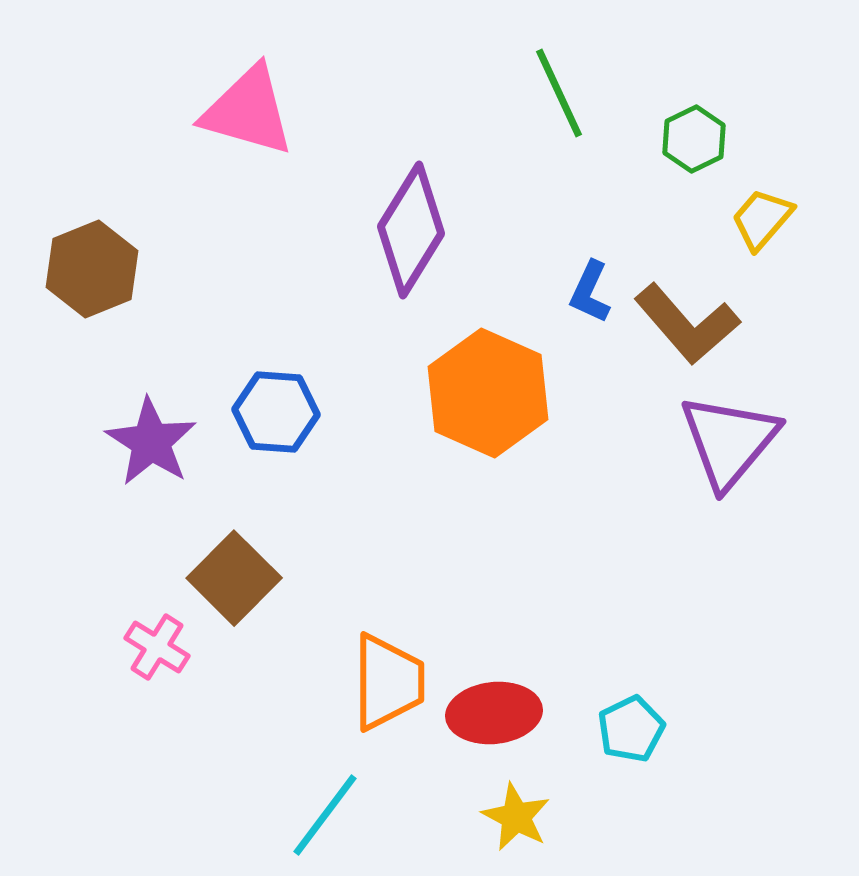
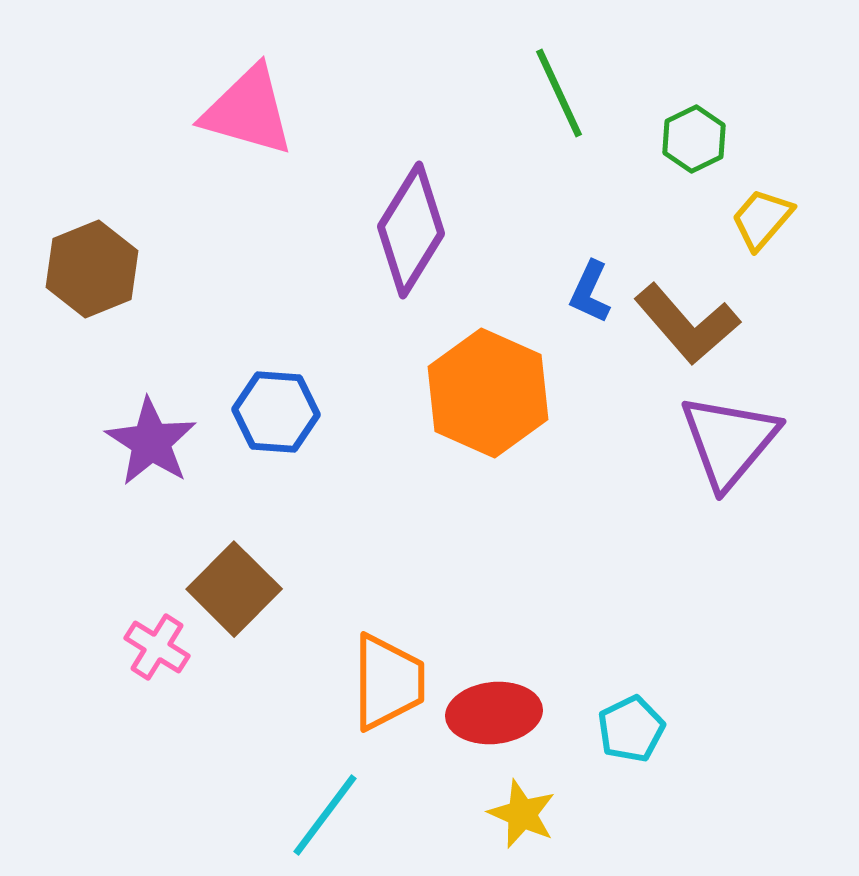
brown square: moved 11 px down
yellow star: moved 6 px right, 3 px up; rotated 4 degrees counterclockwise
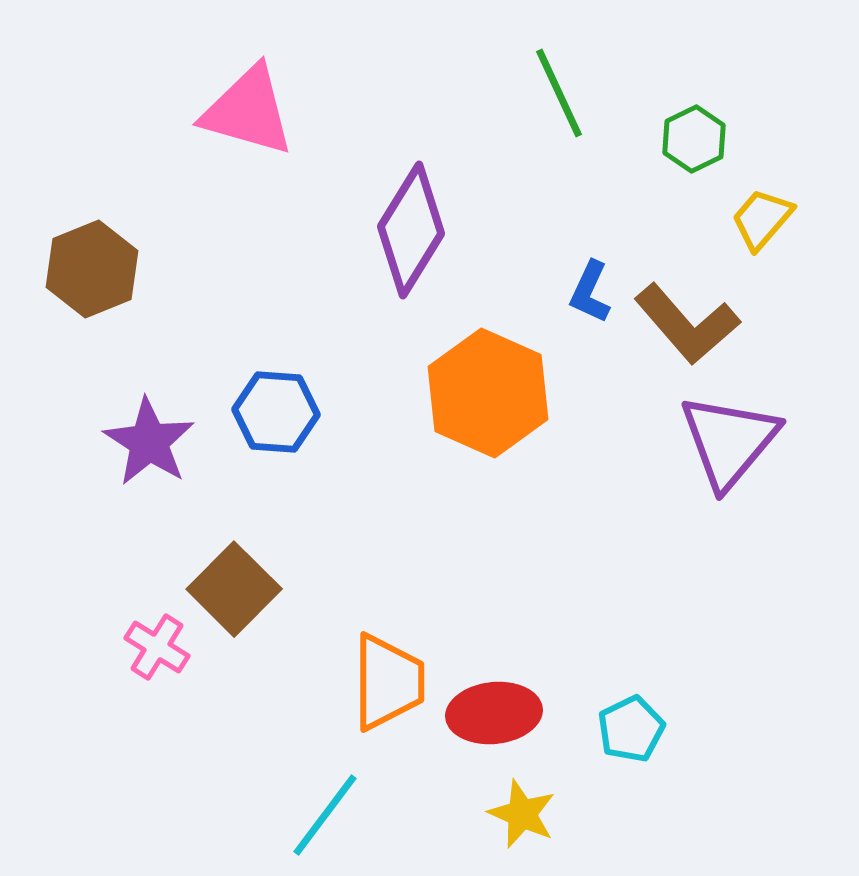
purple star: moved 2 px left
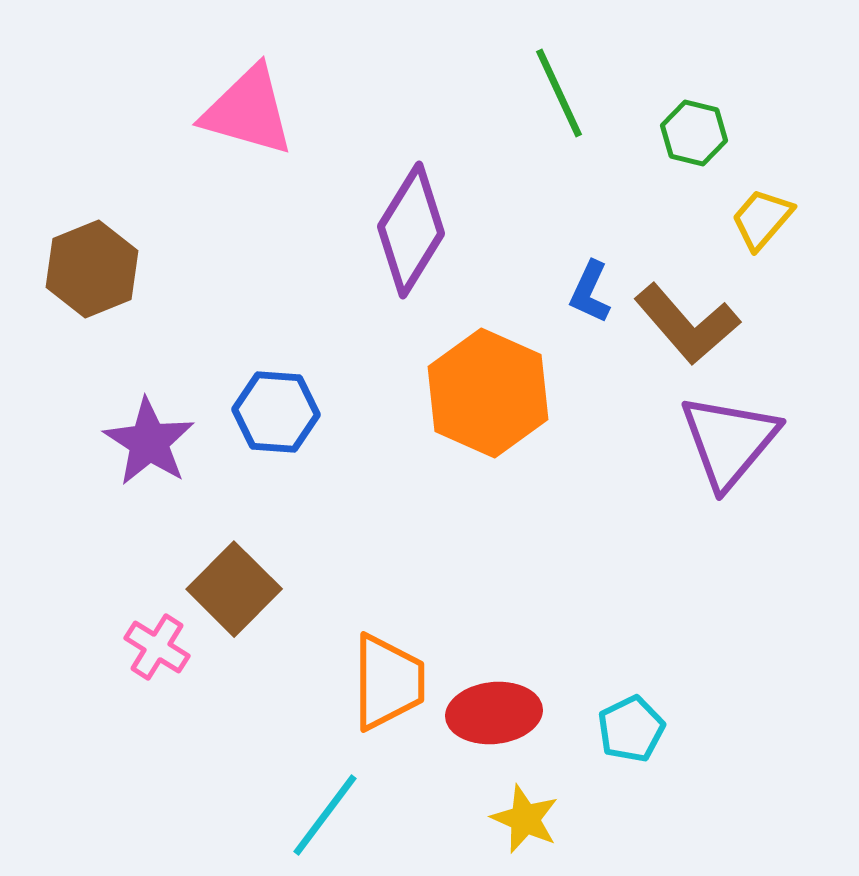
green hexagon: moved 6 px up; rotated 20 degrees counterclockwise
yellow star: moved 3 px right, 5 px down
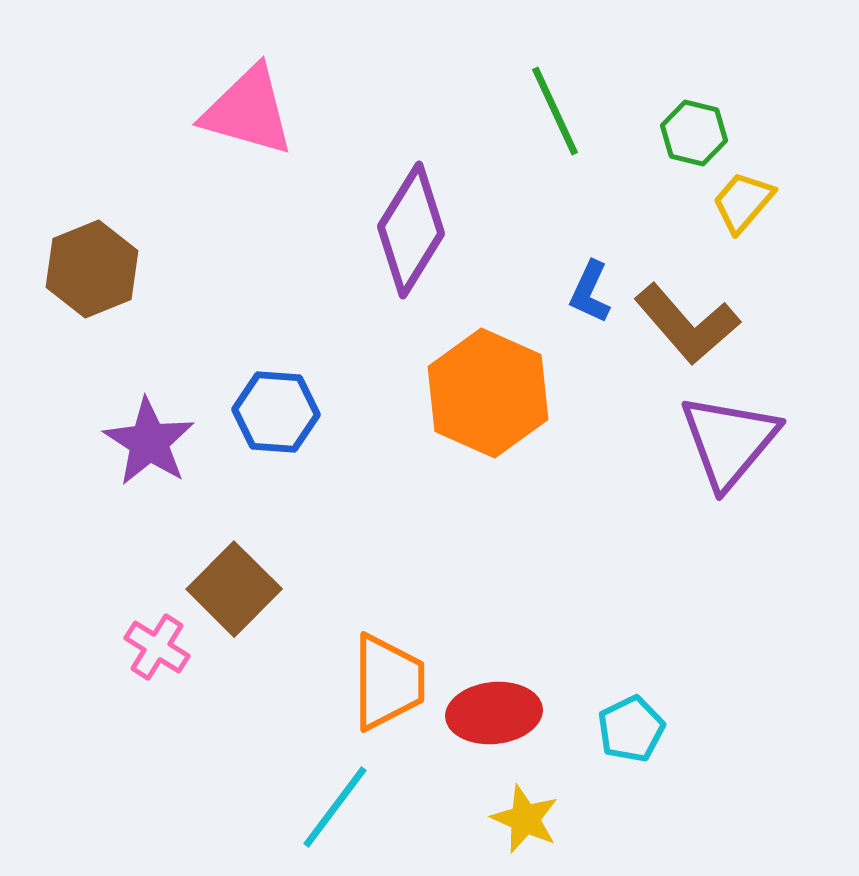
green line: moved 4 px left, 18 px down
yellow trapezoid: moved 19 px left, 17 px up
cyan line: moved 10 px right, 8 px up
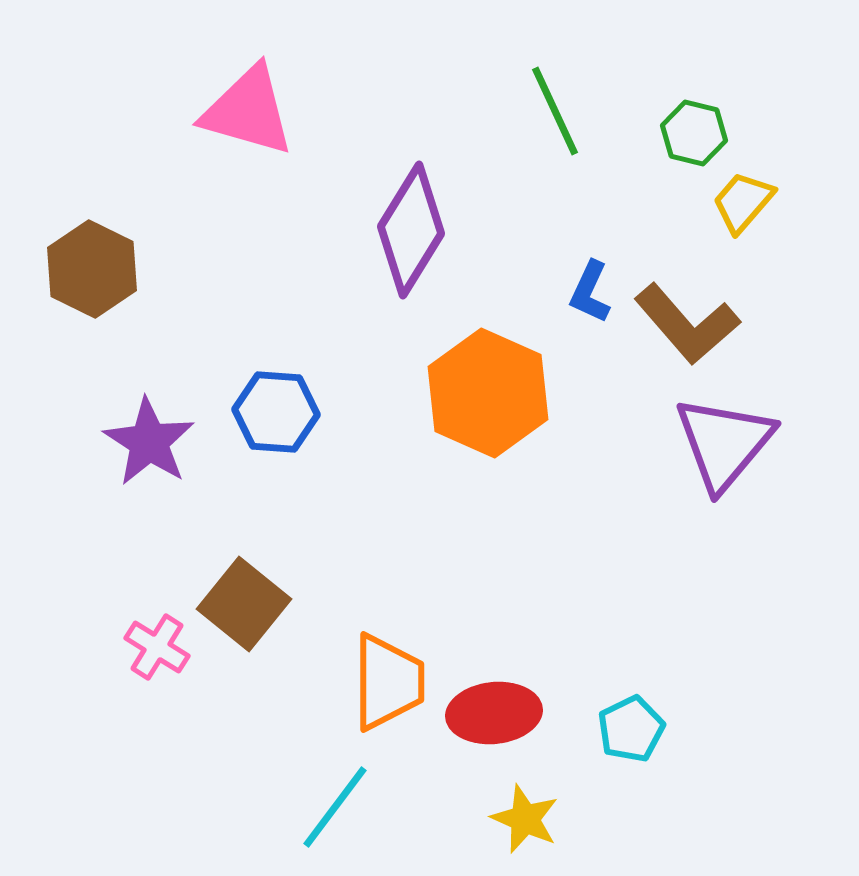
brown hexagon: rotated 12 degrees counterclockwise
purple triangle: moved 5 px left, 2 px down
brown square: moved 10 px right, 15 px down; rotated 6 degrees counterclockwise
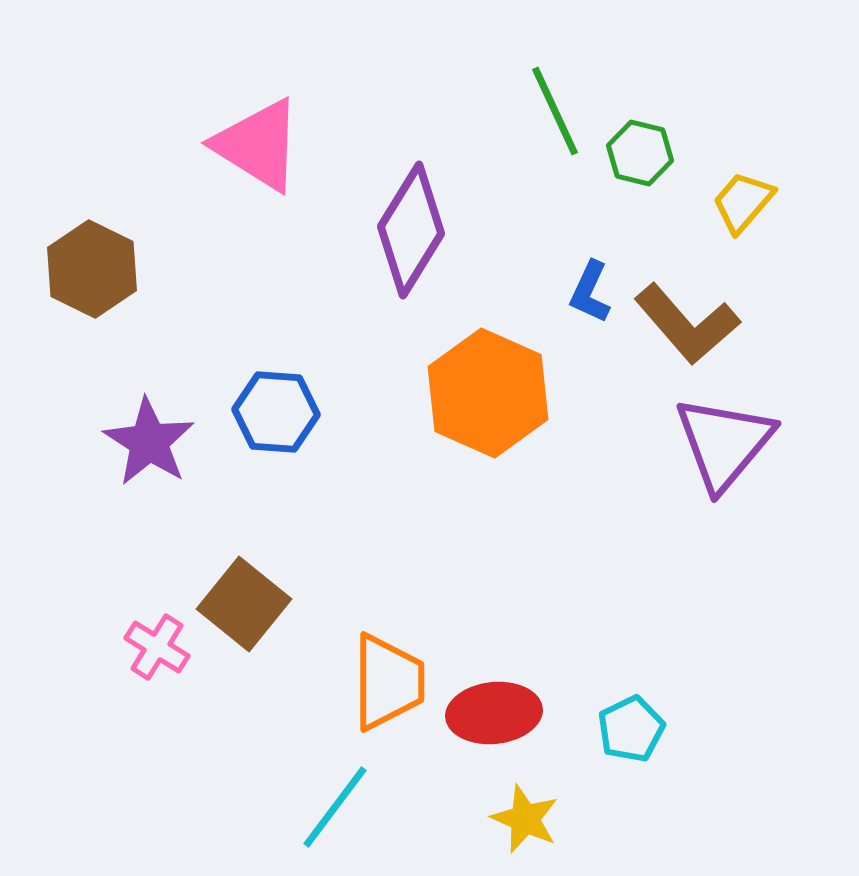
pink triangle: moved 10 px right, 34 px down; rotated 16 degrees clockwise
green hexagon: moved 54 px left, 20 px down
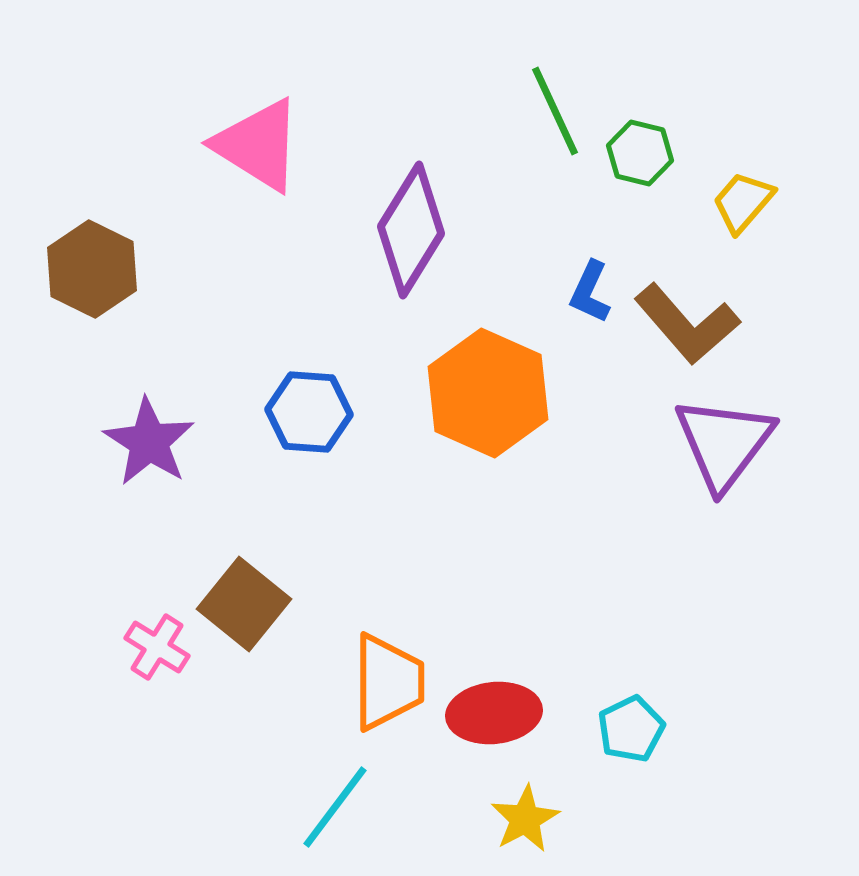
blue hexagon: moved 33 px right
purple triangle: rotated 3 degrees counterclockwise
yellow star: rotated 20 degrees clockwise
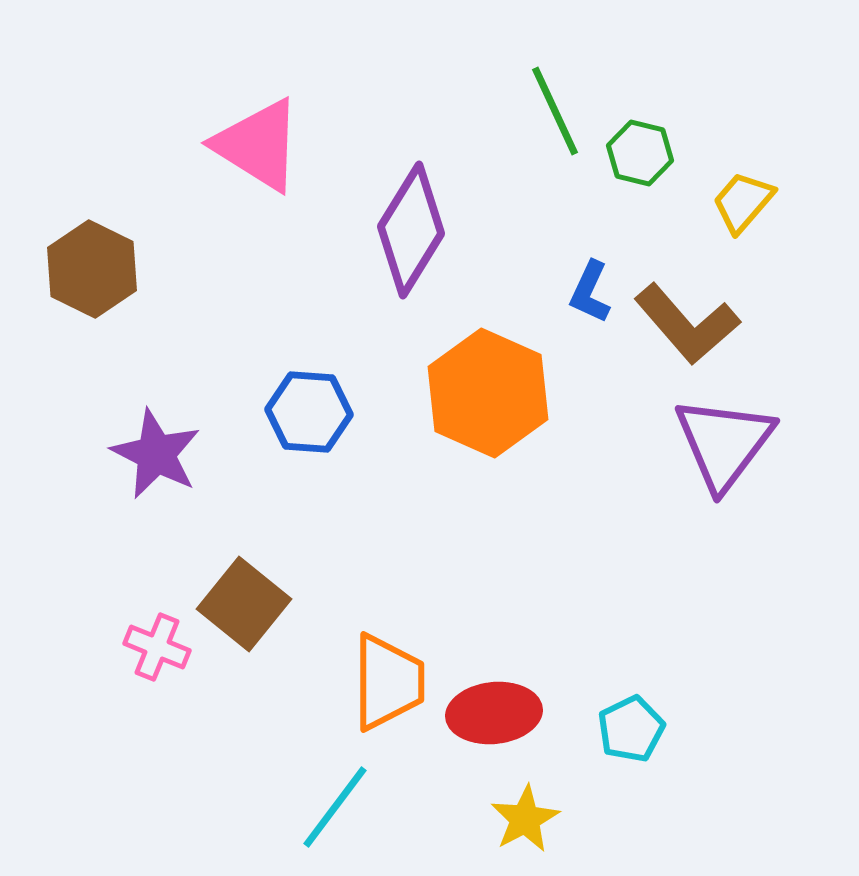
purple star: moved 7 px right, 12 px down; rotated 6 degrees counterclockwise
pink cross: rotated 10 degrees counterclockwise
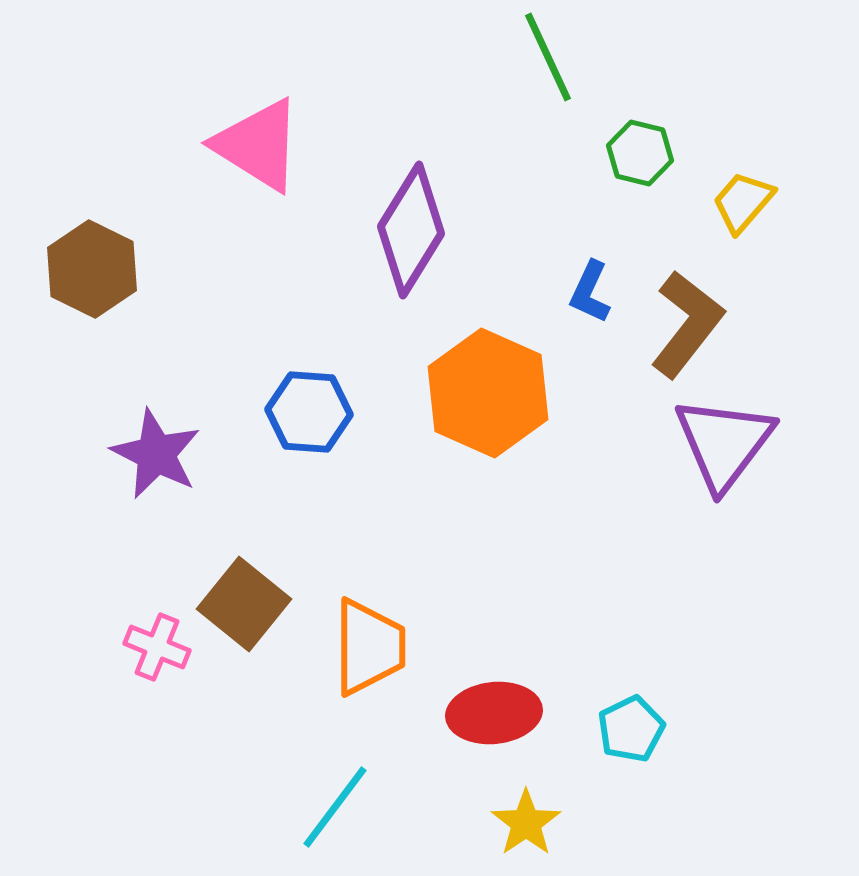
green line: moved 7 px left, 54 px up
brown L-shape: rotated 101 degrees counterclockwise
orange trapezoid: moved 19 px left, 35 px up
yellow star: moved 1 px right, 4 px down; rotated 6 degrees counterclockwise
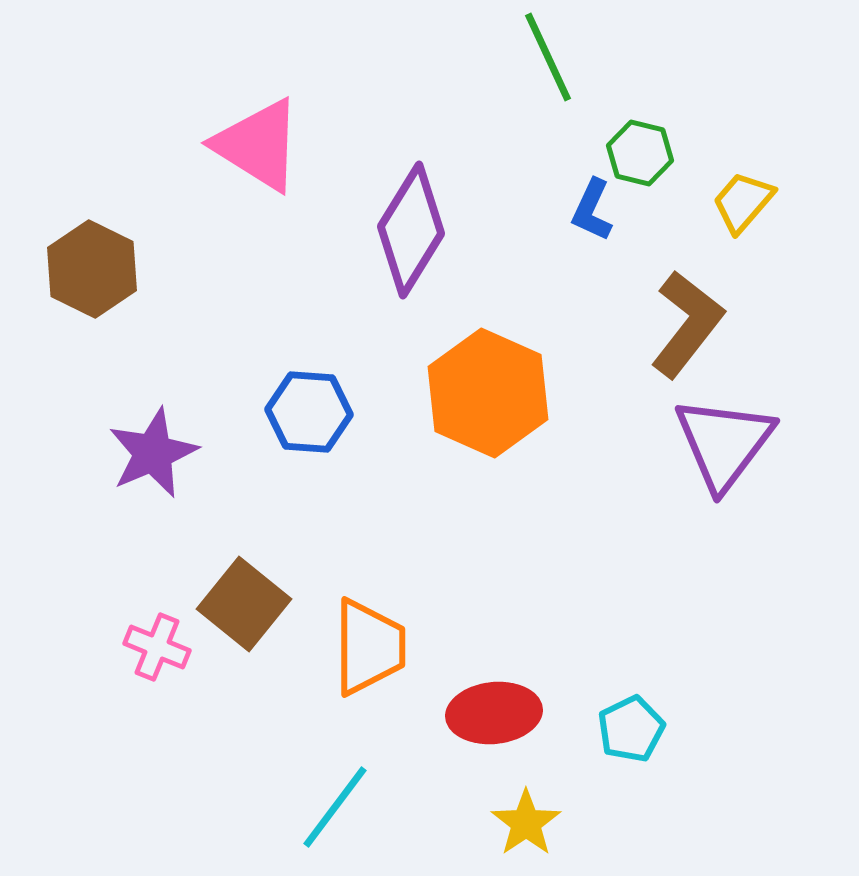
blue L-shape: moved 2 px right, 82 px up
purple star: moved 3 px left, 1 px up; rotated 22 degrees clockwise
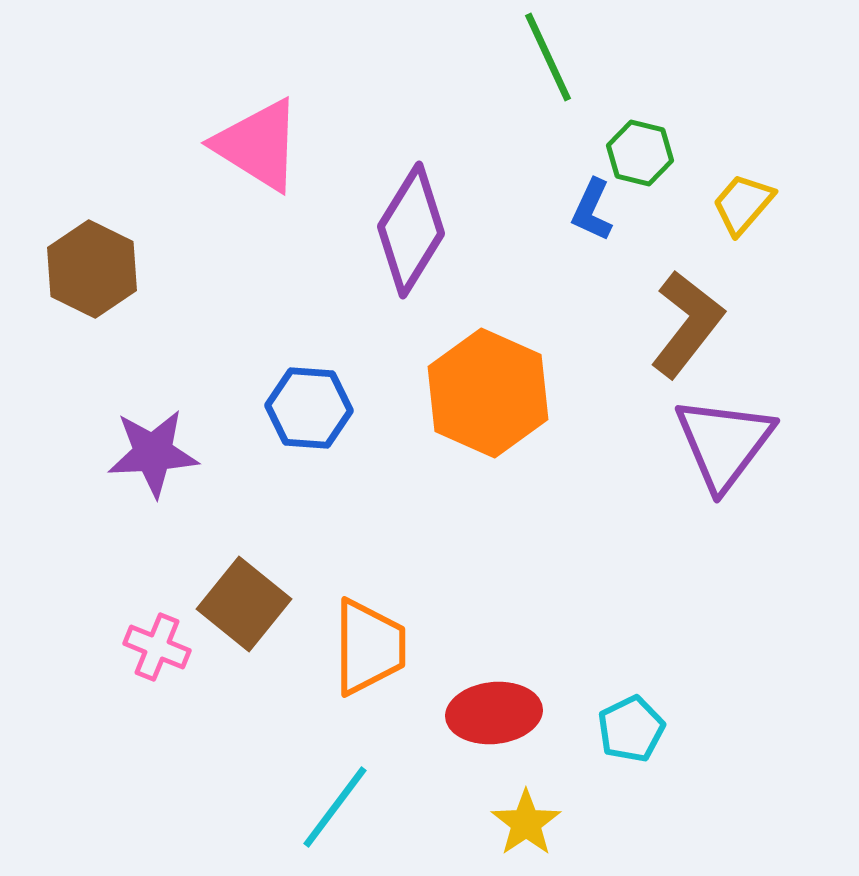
yellow trapezoid: moved 2 px down
blue hexagon: moved 4 px up
purple star: rotated 20 degrees clockwise
